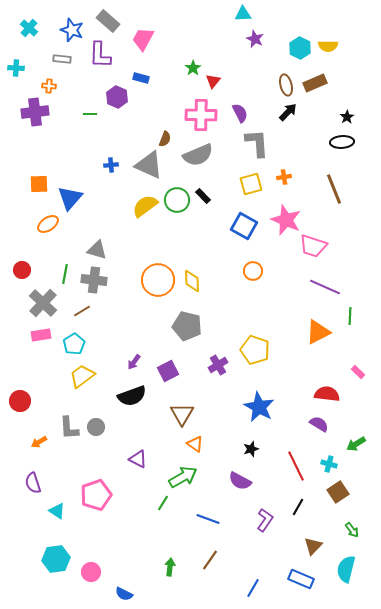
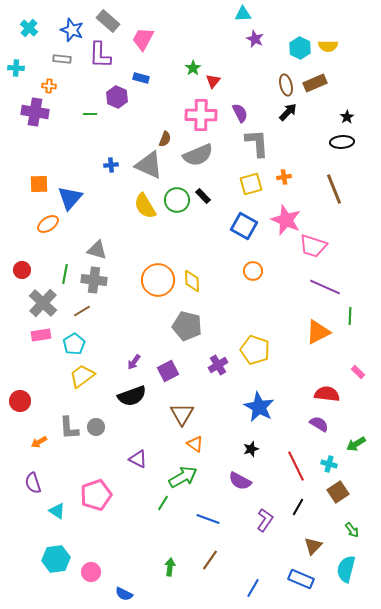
purple cross at (35, 112): rotated 16 degrees clockwise
yellow semicircle at (145, 206): rotated 84 degrees counterclockwise
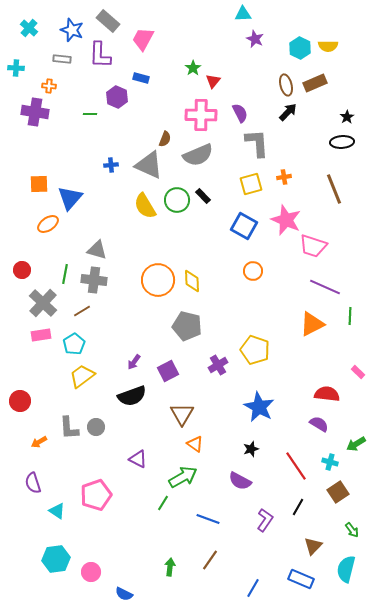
orange triangle at (318, 332): moved 6 px left, 8 px up
cyan cross at (329, 464): moved 1 px right, 2 px up
red line at (296, 466): rotated 8 degrees counterclockwise
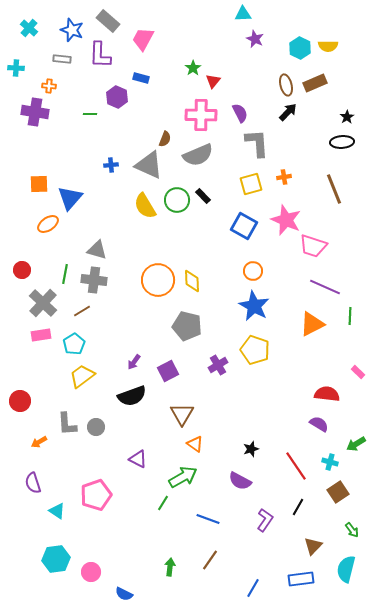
blue star at (259, 407): moved 5 px left, 101 px up
gray L-shape at (69, 428): moved 2 px left, 4 px up
blue rectangle at (301, 579): rotated 30 degrees counterclockwise
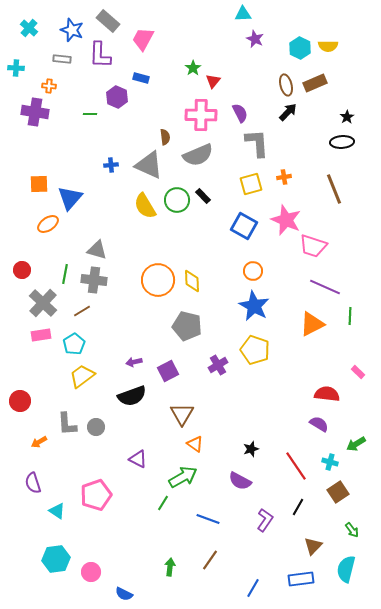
brown semicircle at (165, 139): moved 2 px up; rotated 28 degrees counterclockwise
purple arrow at (134, 362): rotated 42 degrees clockwise
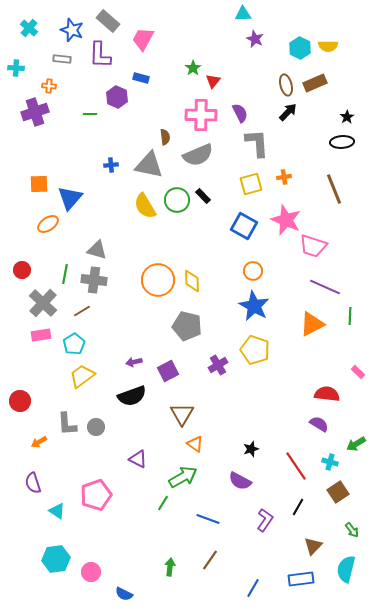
purple cross at (35, 112): rotated 28 degrees counterclockwise
gray triangle at (149, 165): rotated 12 degrees counterclockwise
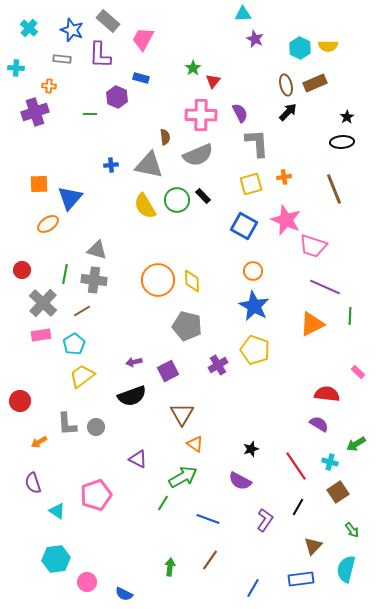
pink circle at (91, 572): moved 4 px left, 10 px down
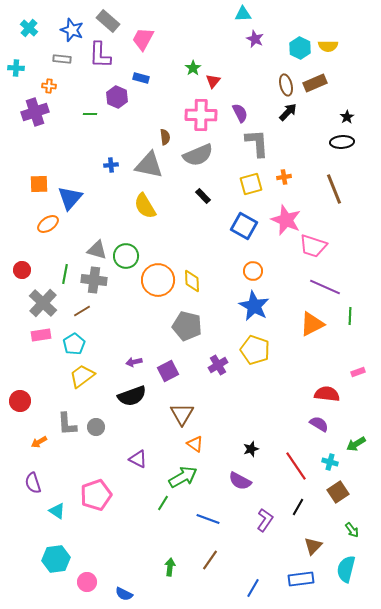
green circle at (177, 200): moved 51 px left, 56 px down
pink rectangle at (358, 372): rotated 64 degrees counterclockwise
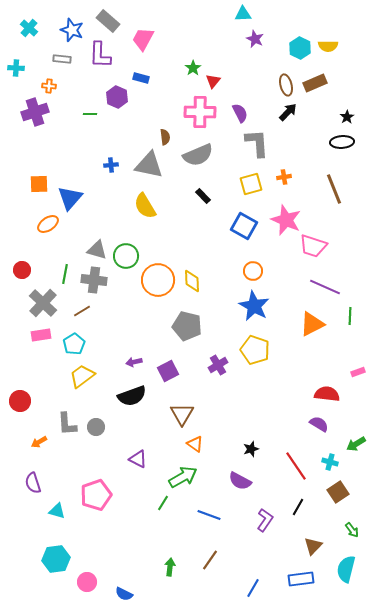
pink cross at (201, 115): moved 1 px left, 3 px up
cyan triangle at (57, 511): rotated 18 degrees counterclockwise
blue line at (208, 519): moved 1 px right, 4 px up
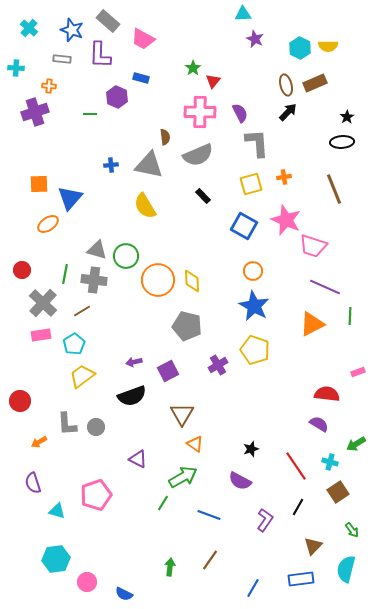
pink trapezoid at (143, 39): rotated 90 degrees counterclockwise
